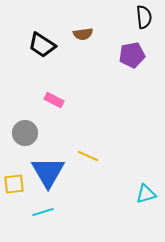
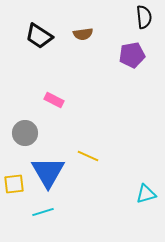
black trapezoid: moved 3 px left, 9 px up
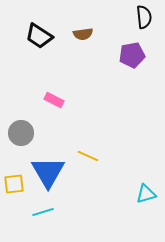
gray circle: moved 4 px left
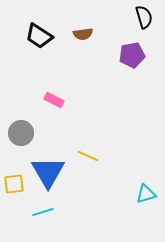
black semicircle: rotated 10 degrees counterclockwise
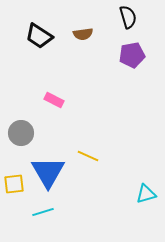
black semicircle: moved 16 px left
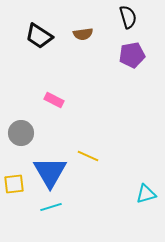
blue triangle: moved 2 px right
cyan line: moved 8 px right, 5 px up
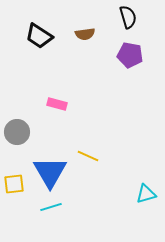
brown semicircle: moved 2 px right
purple pentagon: moved 2 px left; rotated 20 degrees clockwise
pink rectangle: moved 3 px right, 4 px down; rotated 12 degrees counterclockwise
gray circle: moved 4 px left, 1 px up
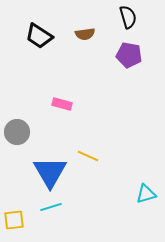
purple pentagon: moved 1 px left
pink rectangle: moved 5 px right
yellow square: moved 36 px down
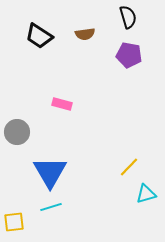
yellow line: moved 41 px right, 11 px down; rotated 70 degrees counterclockwise
yellow square: moved 2 px down
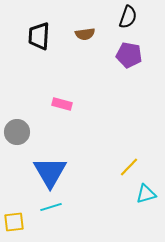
black semicircle: rotated 35 degrees clockwise
black trapezoid: rotated 60 degrees clockwise
